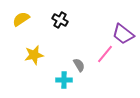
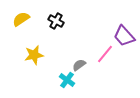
black cross: moved 4 px left, 1 px down
purple trapezoid: moved 1 px right, 2 px down; rotated 10 degrees clockwise
gray semicircle: rotated 96 degrees counterclockwise
cyan cross: moved 3 px right; rotated 35 degrees clockwise
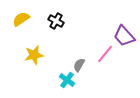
gray semicircle: rotated 24 degrees counterclockwise
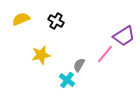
yellow semicircle: rotated 12 degrees clockwise
purple trapezoid: rotated 80 degrees counterclockwise
yellow star: moved 7 px right
